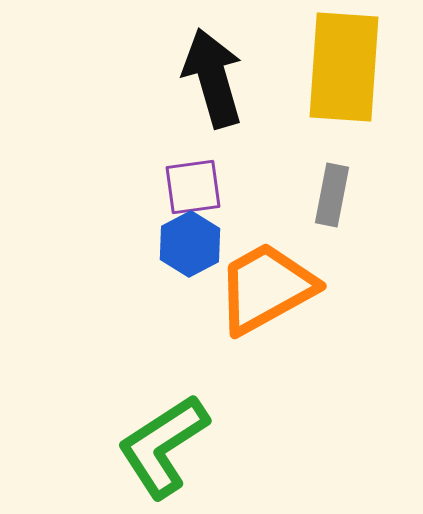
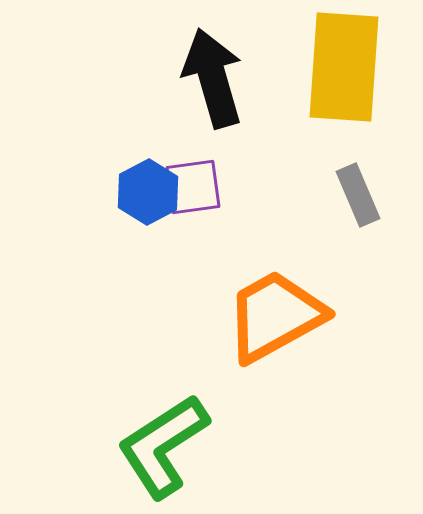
gray rectangle: moved 26 px right; rotated 34 degrees counterclockwise
blue hexagon: moved 42 px left, 52 px up
orange trapezoid: moved 9 px right, 28 px down
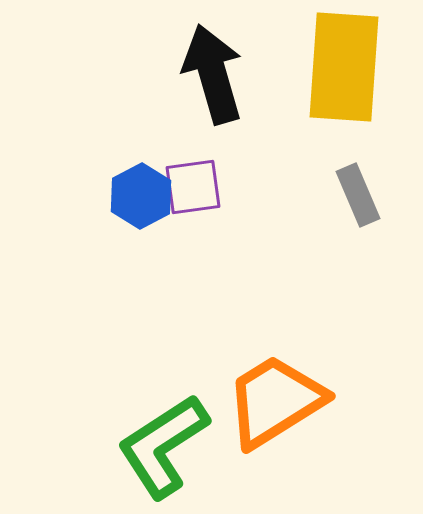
black arrow: moved 4 px up
blue hexagon: moved 7 px left, 4 px down
orange trapezoid: moved 85 px down; rotated 3 degrees counterclockwise
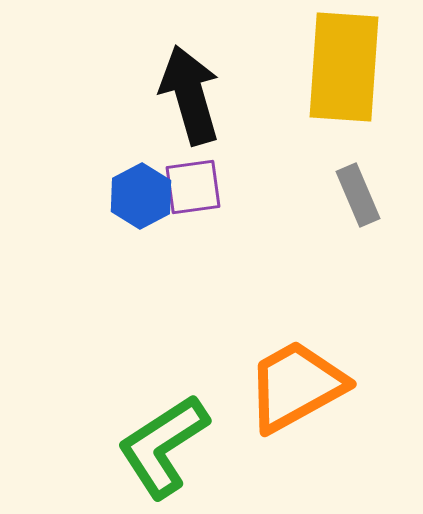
black arrow: moved 23 px left, 21 px down
orange trapezoid: moved 21 px right, 15 px up; rotated 3 degrees clockwise
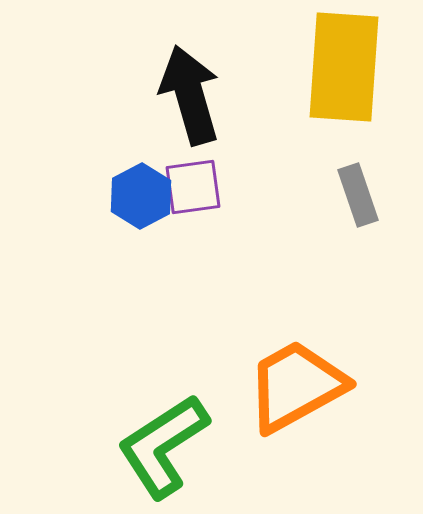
gray rectangle: rotated 4 degrees clockwise
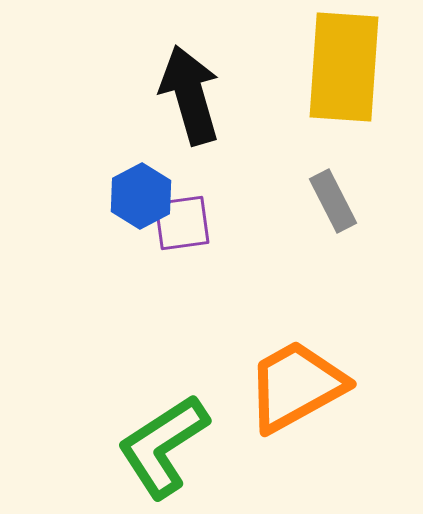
purple square: moved 11 px left, 36 px down
gray rectangle: moved 25 px left, 6 px down; rotated 8 degrees counterclockwise
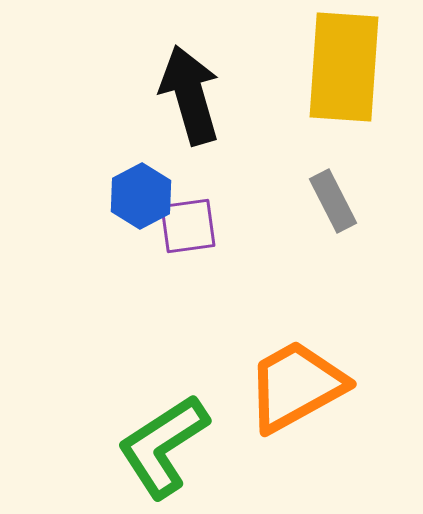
purple square: moved 6 px right, 3 px down
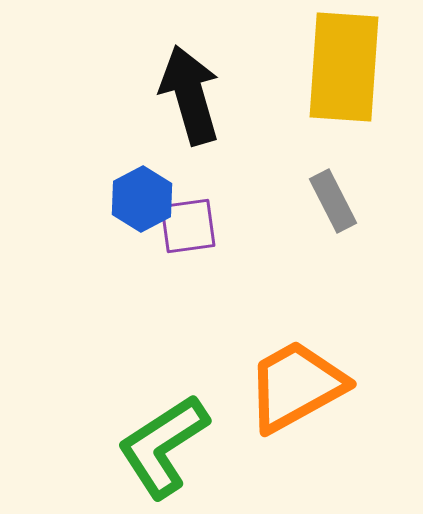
blue hexagon: moved 1 px right, 3 px down
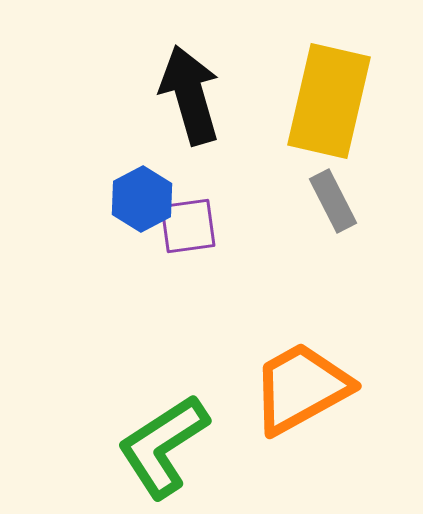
yellow rectangle: moved 15 px left, 34 px down; rotated 9 degrees clockwise
orange trapezoid: moved 5 px right, 2 px down
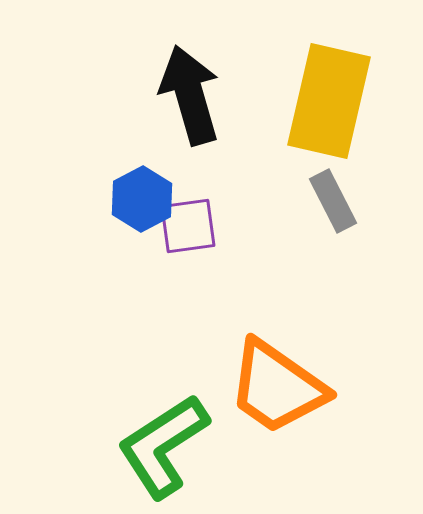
orange trapezoid: moved 24 px left, 1 px up; rotated 116 degrees counterclockwise
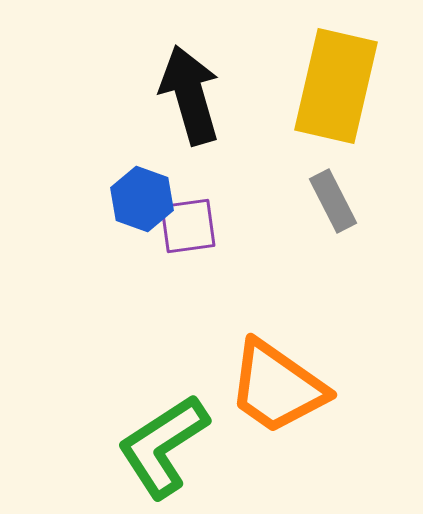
yellow rectangle: moved 7 px right, 15 px up
blue hexagon: rotated 12 degrees counterclockwise
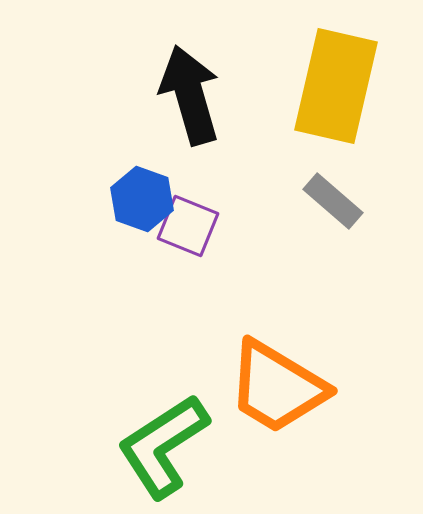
gray rectangle: rotated 22 degrees counterclockwise
purple square: rotated 30 degrees clockwise
orange trapezoid: rotated 4 degrees counterclockwise
